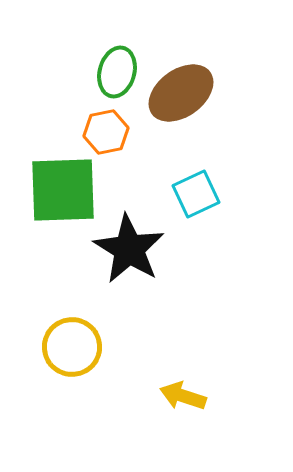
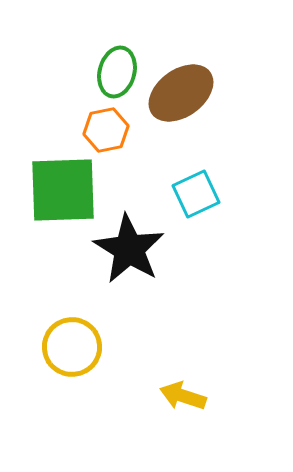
orange hexagon: moved 2 px up
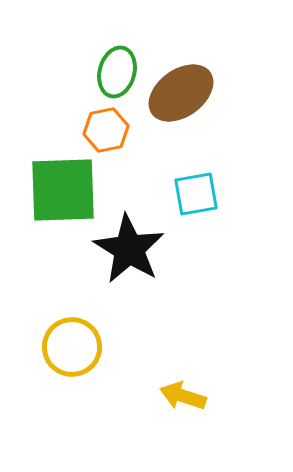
cyan square: rotated 15 degrees clockwise
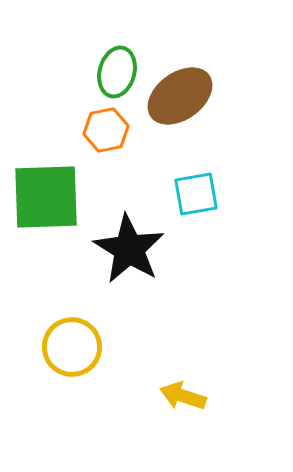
brown ellipse: moved 1 px left, 3 px down
green square: moved 17 px left, 7 px down
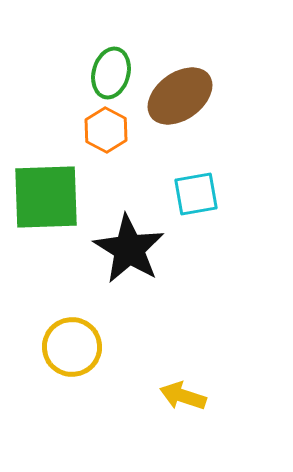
green ellipse: moved 6 px left, 1 px down
orange hexagon: rotated 21 degrees counterclockwise
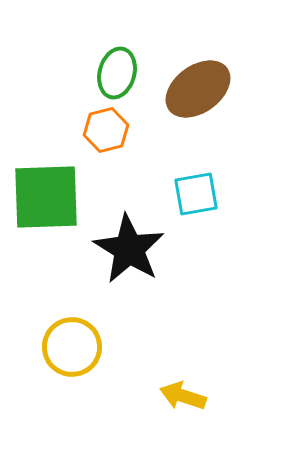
green ellipse: moved 6 px right
brown ellipse: moved 18 px right, 7 px up
orange hexagon: rotated 18 degrees clockwise
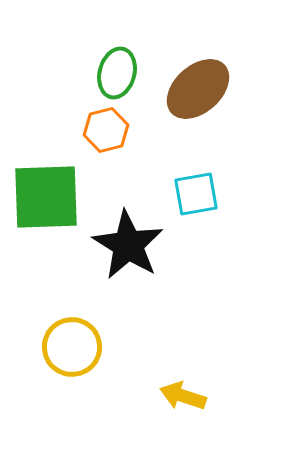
brown ellipse: rotated 6 degrees counterclockwise
black star: moved 1 px left, 4 px up
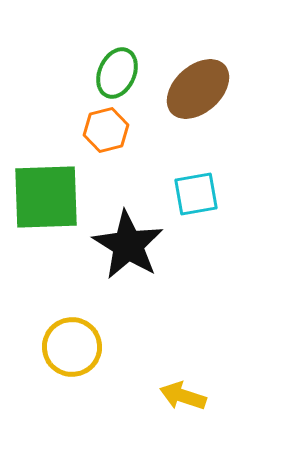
green ellipse: rotated 9 degrees clockwise
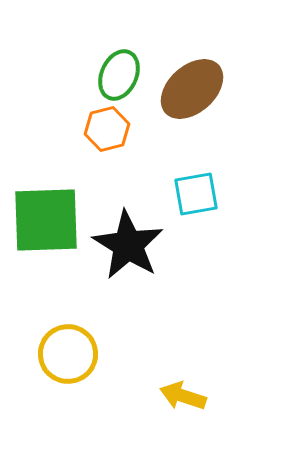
green ellipse: moved 2 px right, 2 px down
brown ellipse: moved 6 px left
orange hexagon: moved 1 px right, 1 px up
green square: moved 23 px down
yellow circle: moved 4 px left, 7 px down
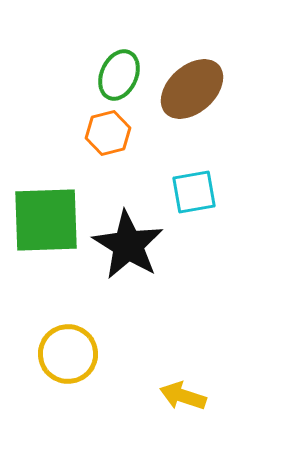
orange hexagon: moved 1 px right, 4 px down
cyan square: moved 2 px left, 2 px up
